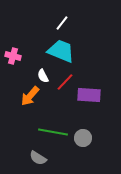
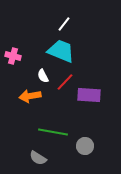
white line: moved 2 px right, 1 px down
orange arrow: rotated 40 degrees clockwise
gray circle: moved 2 px right, 8 px down
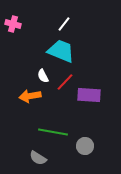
pink cross: moved 32 px up
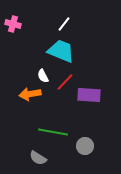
orange arrow: moved 2 px up
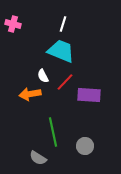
white line: moved 1 px left; rotated 21 degrees counterclockwise
green line: rotated 68 degrees clockwise
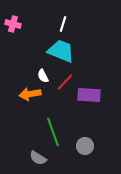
green line: rotated 8 degrees counterclockwise
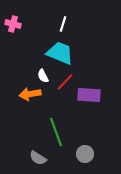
cyan trapezoid: moved 1 px left, 2 px down
green line: moved 3 px right
gray circle: moved 8 px down
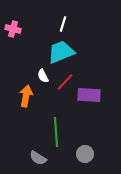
pink cross: moved 5 px down
cyan trapezoid: moved 1 px right, 1 px up; rotated 44 degrees counterclockwise
orange arrow: moved 4 px left, 2 px down; rotated 110 degrees clockwise
green line: rotated 16 degrees clockwise
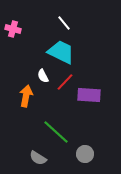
white line: moved 1 px right, 1 px up; rotated 56 degrees counterclockwise
cyan trapezoid: rotated 48 degrees clockwise
green line: rotated 44 degrees counterclockwise
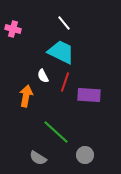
red line: rotated 24 degrees counterclockwise
gray circle: moved 1 px down
